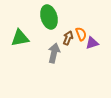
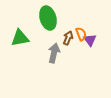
green ellipse: moved 1 px left, 1 px down
purple triangle: moved 2 px left, 3 px up; rotated 48 degrees counterclockwise
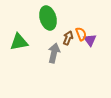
green triangle: moved 1 px left, 4 px down
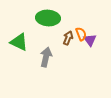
green ellipse: rotated 70 degrees counterclockwise
green triangle: rotated 36 degrees clockwise
gray arrow: moved 8 px left, 4 px down
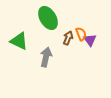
green ellipse: rotated 55 degrees clockwise
green triangle: moved 1 px up
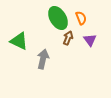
green ellipse: moved 10 px right
orange semicircle: moved 16 px up
gray arrow: moved 3 px left, 2 px down
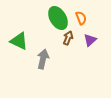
purple triangle: rotated 24 degrees clockwise
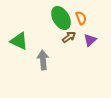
green ellipse: moved 3 px right
brown arrow: moved 1 px right, 1 px up; rotated 32 degrees clockwise
gray arrow: moved 1 px down; rotated 18 degrees counterclockwise
